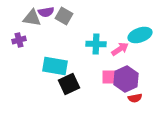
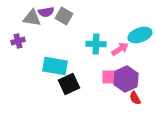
purple cross: moved 1 px left, 1 px down
red semicircle: rotated 72 degrees clockwise
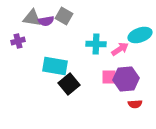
purple semicircle: moved 9 px down
purple hexagon: rotated 20 degrees clockwise
black square: rotated 15 degrees counterclockwise
red semicircle: moved 6 px down; rotated 64 degrees counterclockwise
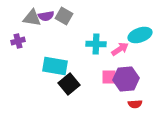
purple semicircle: moved 5 px up
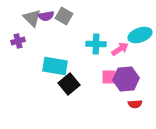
gray triangle: rotated 36 degrees clockwise
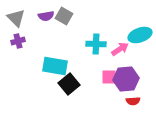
gray triangle: moved 16 px left
red semicircle: moved 2 px left, 3 px up
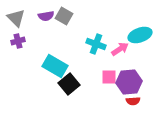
cyan cross: rotated 18 degrees clockwise
cyan rectangle: rotated 20 degrees clockwise
purple hexagon: moved 3 px right, 3 px down
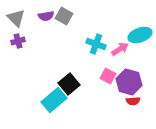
cyan rectangle: moved 1 px left, 34 px down; rotated 70 degrees counterclockwise
pink square: moved 1 px left, 1 px up; rotated 28 degrees clockwise
purple hexagon: rotated 20 degrees clockwise
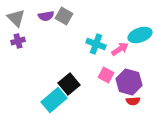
pink square: moved 2 px left, 1 px up
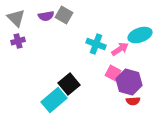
gray square: moved 1 px up
pink square: moved 7 px right, 2 px up
